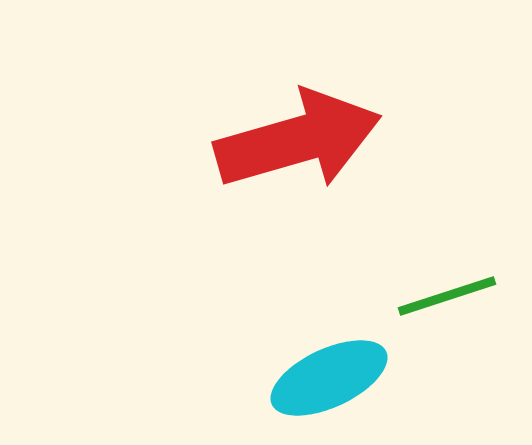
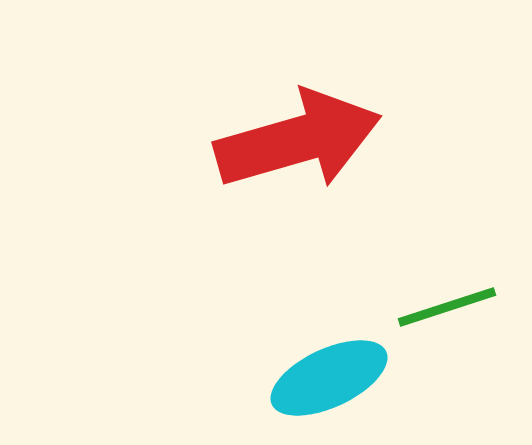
green line: moved 11 px down
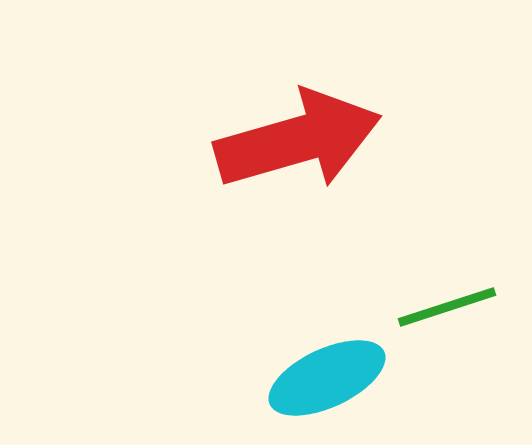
cyan ellipse: moved 2 px left
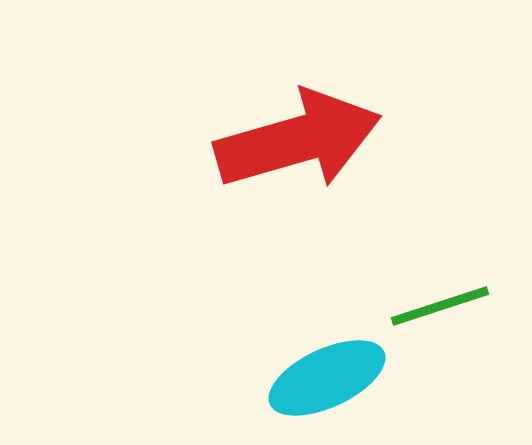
green line: moved 7 px left, 1 px up
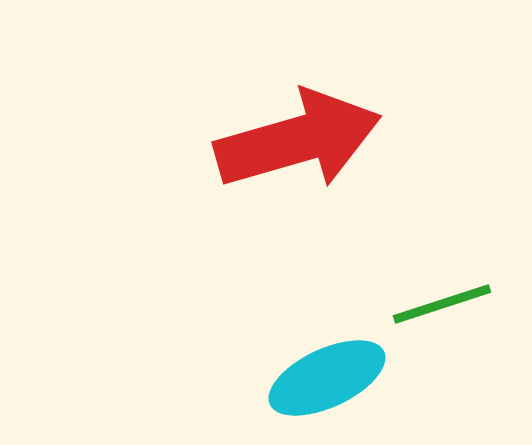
green line: moved 2 px right, 2 px up
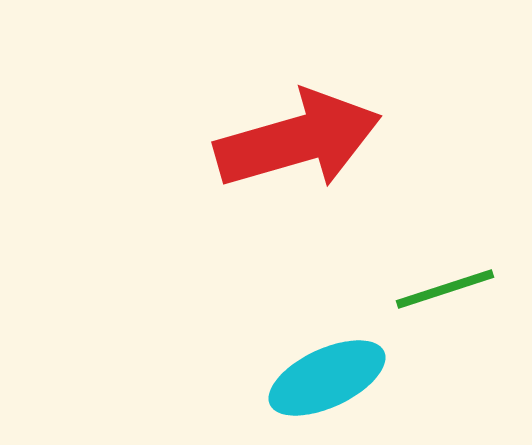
green line: moved 3 px right, 15 px up
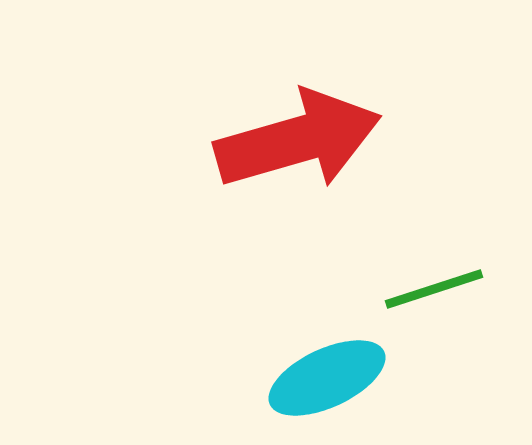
green line: moved 11 px left
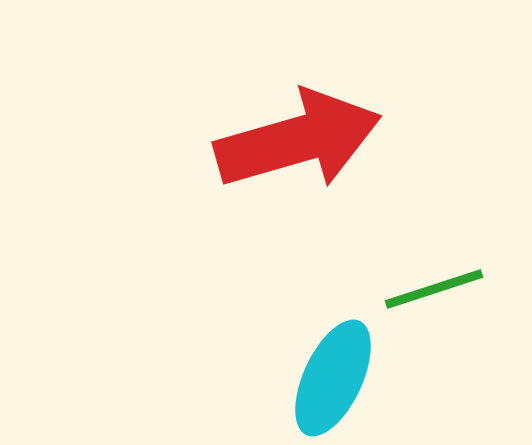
cyan ellipse: moved 6 px right; rotated 40 degrees counterclockwise
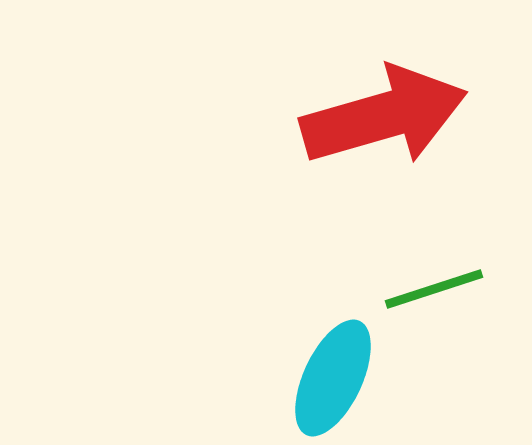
red arrow: moved 86 px right, 24 px up
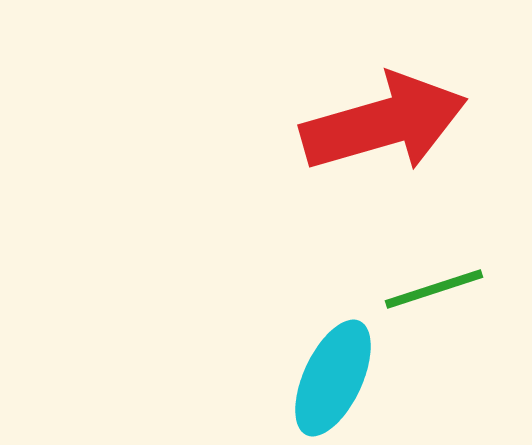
red arrow: moved 7 px down
